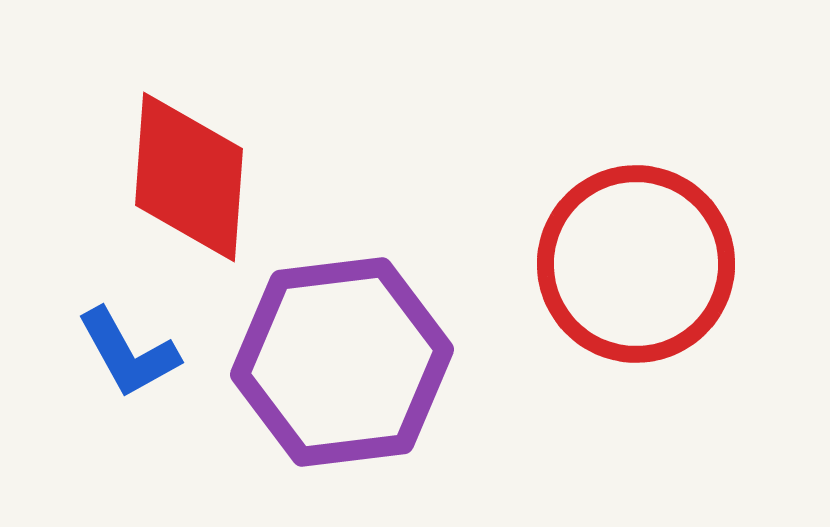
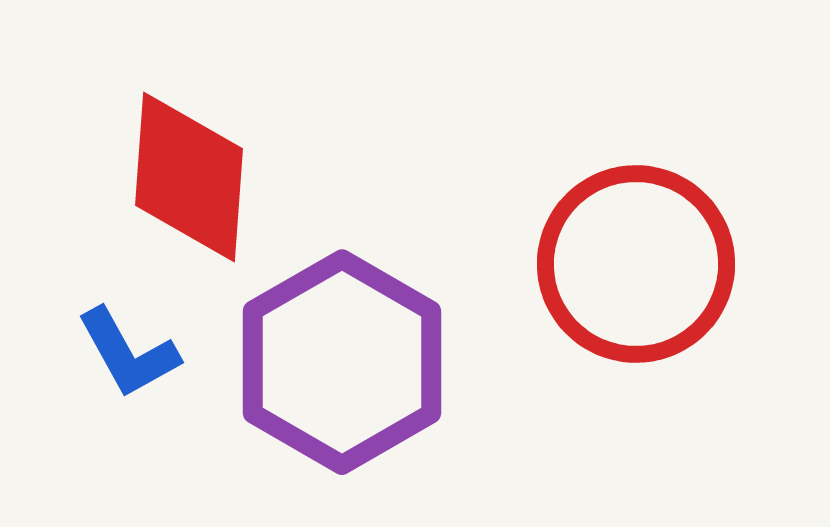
purple hexagon: rotated 23 degrees counterclockwise
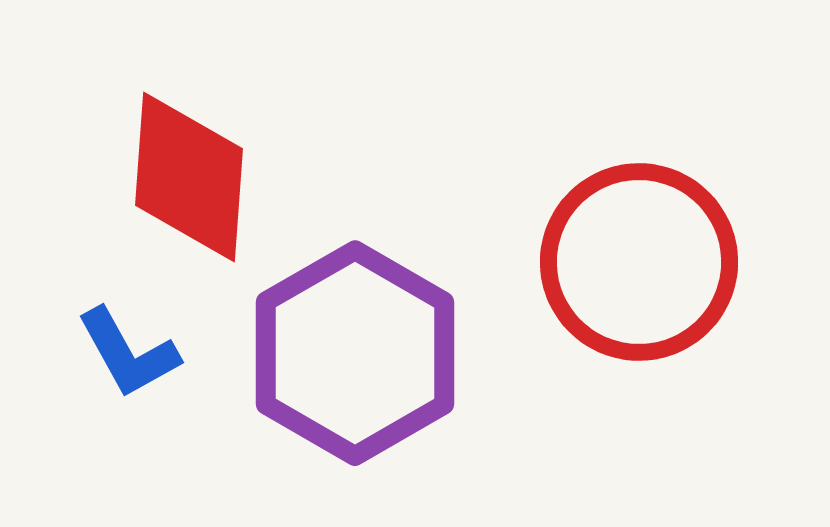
red circle: moved 3 px right, 2 px up
purple hexagon: moved 13 px right, 9 px up
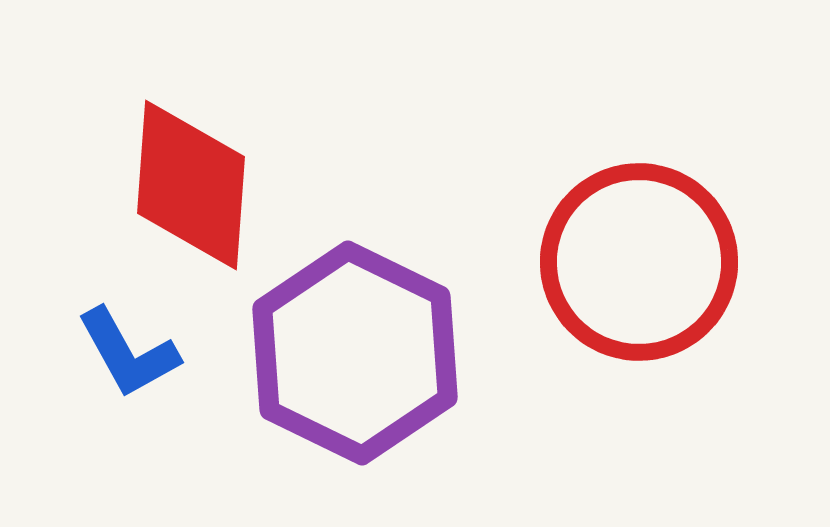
red diamond: moved 2 px right, 8 px down
purple hexagon: rotated 4 degrees counterclockwise
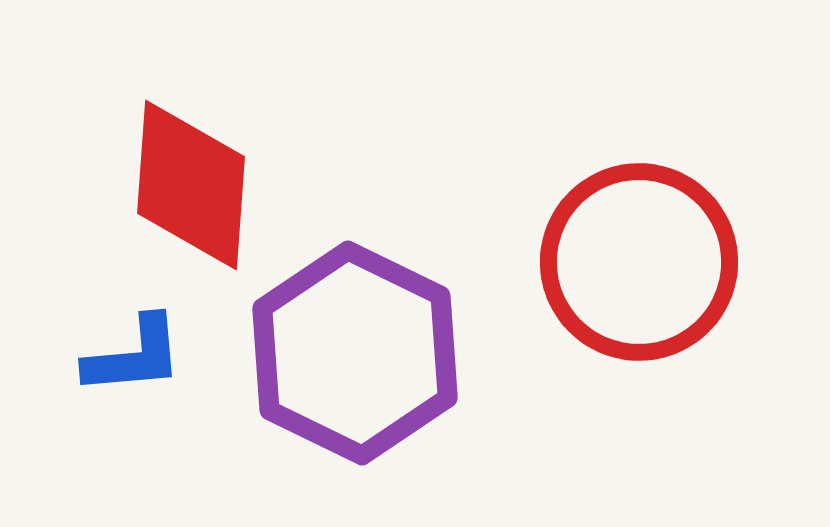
blue L-shape: moved 6 px right, 3 px down; rotated 66 degrees counterclockwise
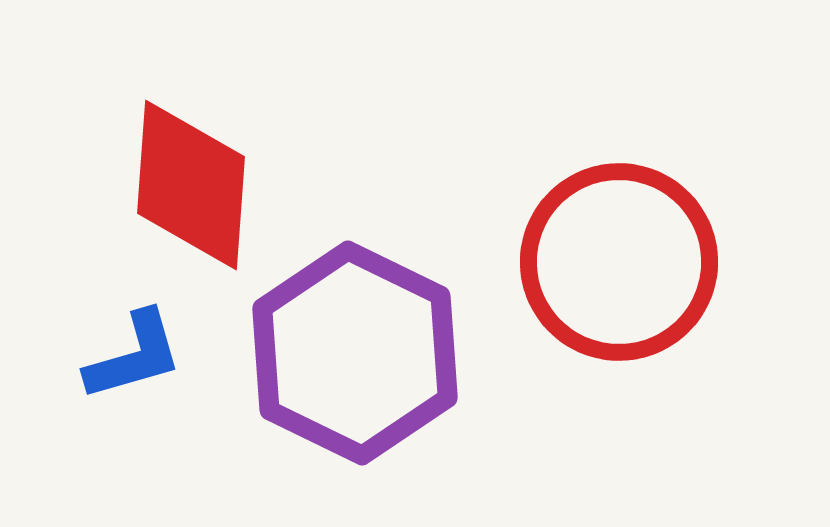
red circle: moved 20 px left
blue L-shape: rotated 11 degrees counterclockwise
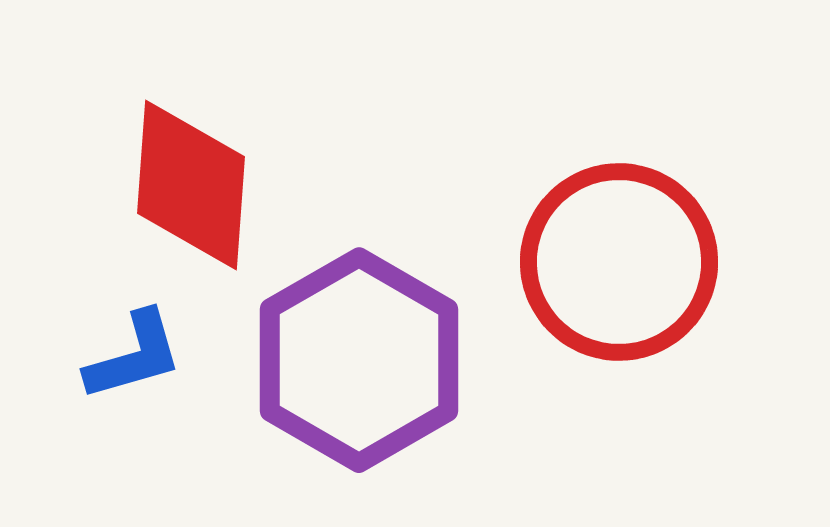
purple hexagon: moved 4 px right, 7 px down; rotated 4 degrees clockwise
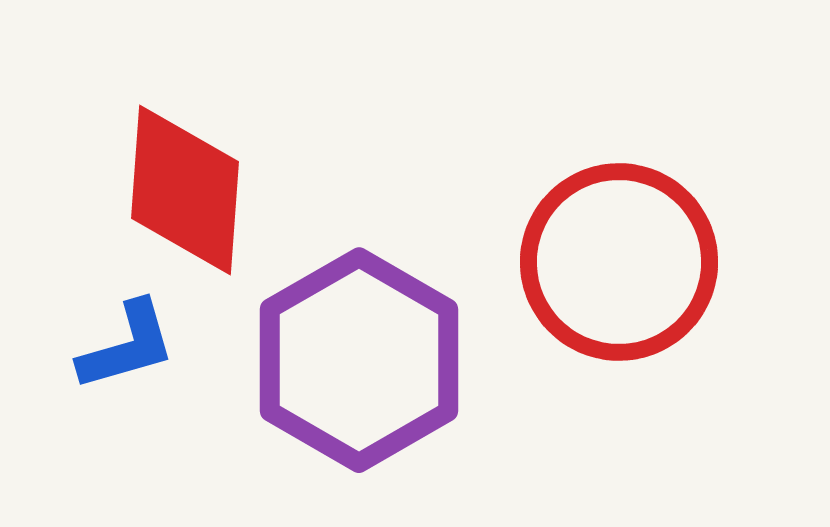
red diamond: moved 6 px left, 5 px down
blue L-shape: moved 7 px left, 10 px up
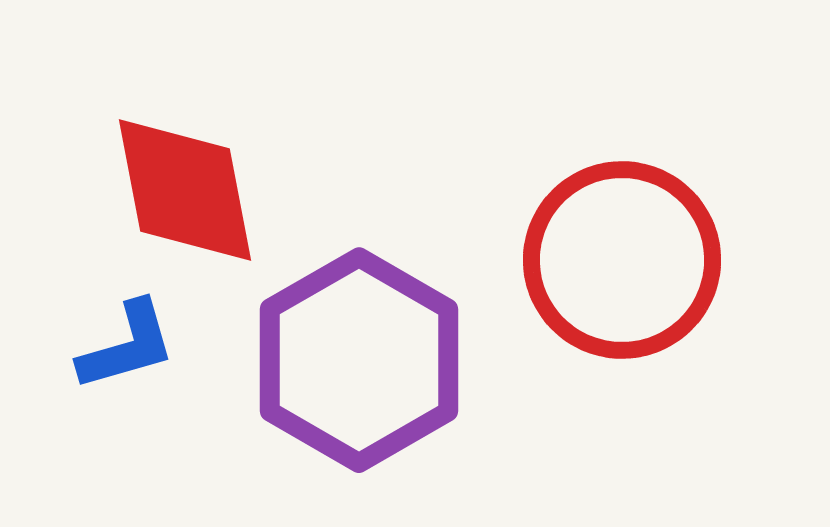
red diamond: rotated 15 degrees counterclockwise
red circle: moved 3 px right, 2 px up
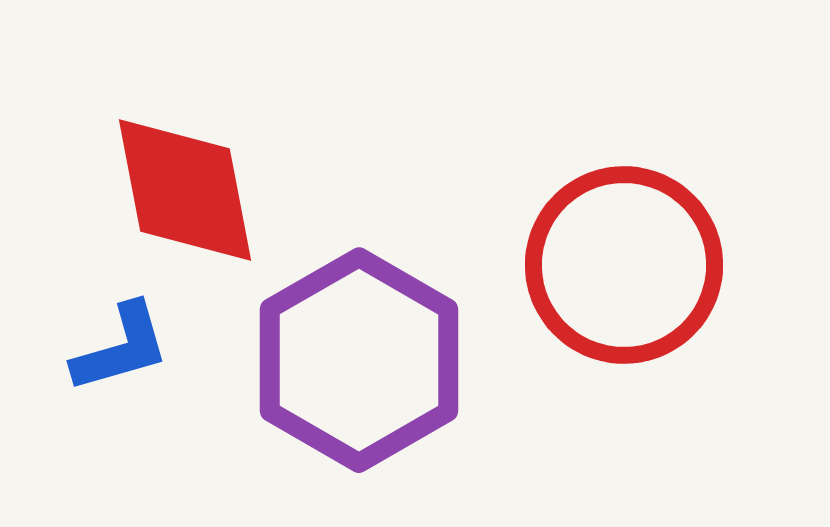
red circle: moved 2 px right, 5 px down
blue L-shape: moved 6 px left, 2 px down
